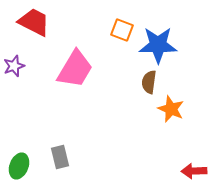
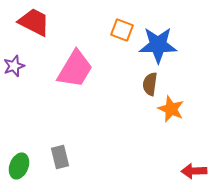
brown semicircle: moved 1 px right, 2 px down
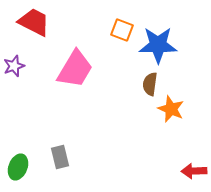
green ellipse: moved 1 px left, 1 px down
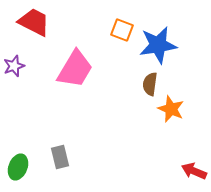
blue star: rotated 9 degrees counterclockwise
red arrow: rotated 25 degrees clockwise
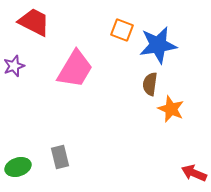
green ellipse: rotated 50 degrees clockwise
red arrow: moved 2 px down
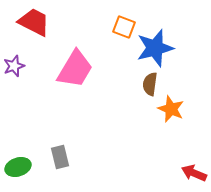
orange square: moved 2 px right, 3 px up
blue star: moved 3 px left, 3 px down; rotated 6 degrees counterclockwise
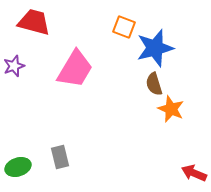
red trapezoid: rotated 12 degrees counterclockwise
brown semicircle: moved 4 px right; rotated 25 degrees counterclockwise
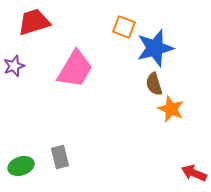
red trapezoid: rotated 32 degrees counterclockwise
green ellipse: moved 3 px right, 1 px up
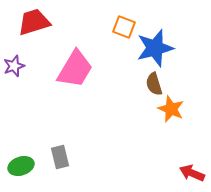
red arrow: moved 2 px left
